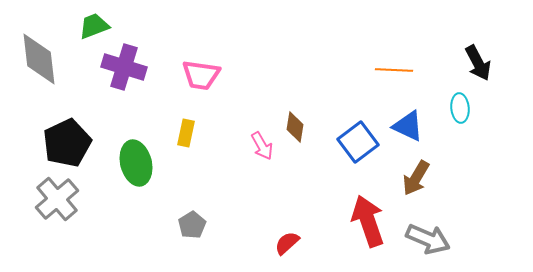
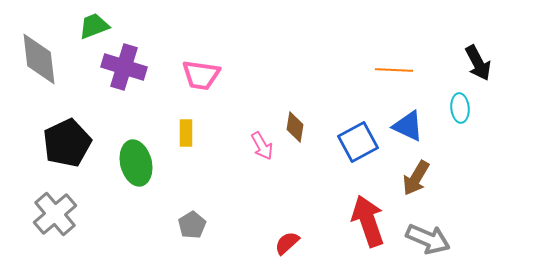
yellow rectangle: rotated 12 degrees counterclockwise
blue square: rotated 9 degrees clockwise
gray cross: moved 2 px left, 15 px down
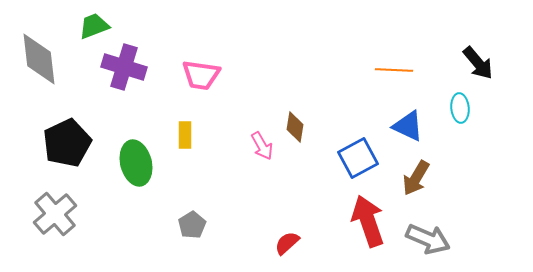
black arrow: rotated 12 degrees counterclockwise
yellow rectangle: moved 1 px left, 2 px down
blue square: moved 16 px down
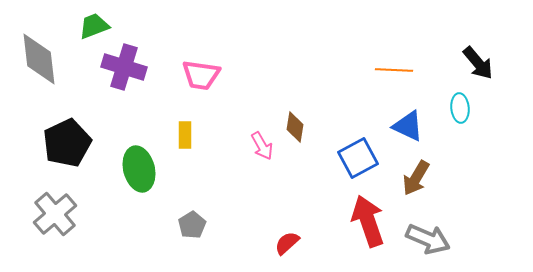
green ellipse: moved 3 px right, 6 px down
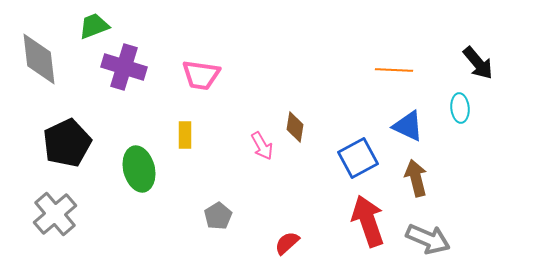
brown arrow: rotated 135 degrees clockwise
gray pentagon: moved 26 px right, 9 px up
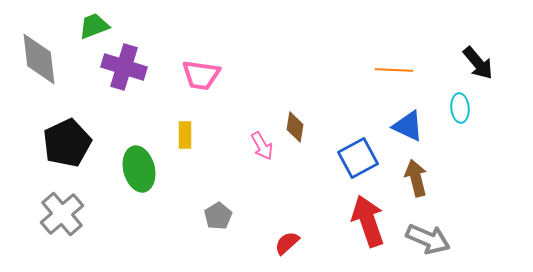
gray cross: moved 7 px right
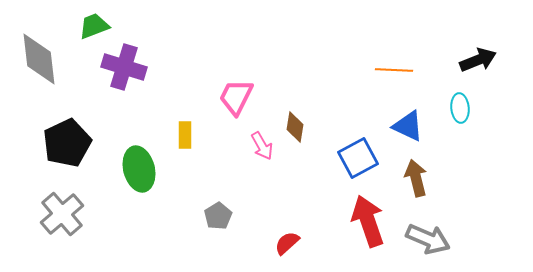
black arrow: moved 3 px up; rotated 72 degrees counterclockwise
pink trapezoid: moved 35 px right, 22 px down; rotated 108 degrees clockwise
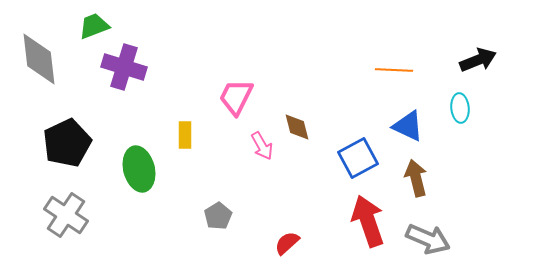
brown diamond: moved 2 px right; rotated 24 degrees counterclockwise
gray cross: moved 4 px right, 1 px down; rotated 15 degrees counterclockwise
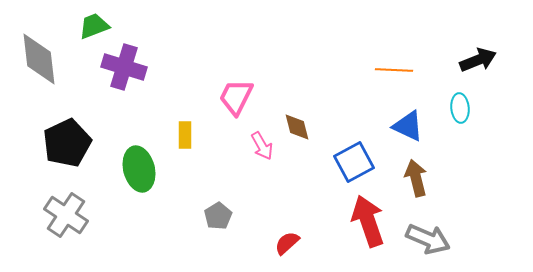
blue square: moved 4 px left, 4 px down
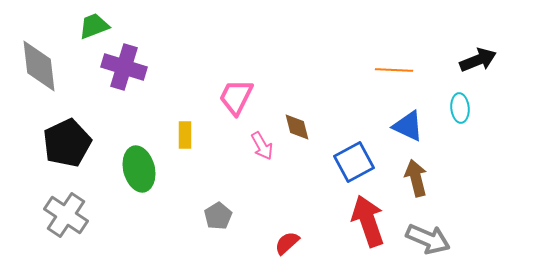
gray diamond: moved 7 px down
